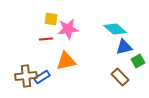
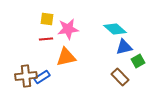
yellow square: moved 4 px left
orange triangle: moved 4 px up
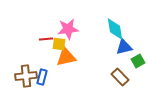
yellow square: moved 12 px right, 25 px down
cyan diamond: rotated 40 degrees clockwise
blue rectangle: rotated 42 degrees counterclockwise
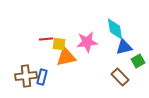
pink star: moved 19 px right, 13 px down
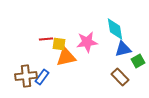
blue triangle: moved 1 px left, 2 px down
blue rectangle: rotated 21 degrees clockwise
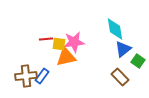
pink star: moved 13 px left
blue triangle: rotated 24 degrees counterclockwise
green square: rotated 24 degrees counterclockwise
blue rectangle: moved 1 px up
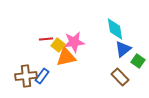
yellow square: moved 1 px left, 1 px down; rotated 32 degrees clockwise
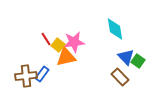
red line: rotated 64 degrees clockwise
blue triangle: moved 3 px right, 8 px down; rotated 36 degrees counterclockwise
blue rectangle: moved 2 px up
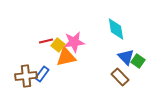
cyan diamond: moved 1 px right
red line: moved 2 px down; rotated 72 degrees counterclockwise
